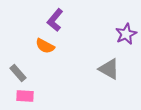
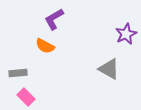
purple L-shape: moved 1 px left, 1 px up; rotated 20 degrees clockwise
gray rectangle: rotated 54 degrees counterclockwise
pink rectangle: moved 1 px right, 1 px down; rotated 42 degrees clockwise
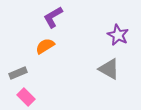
purple L-shape: moved 1 px left, 2 px up
purple star: moved 8 px left, 1 px down; rotated 20 degrees counterclockwise
orange semicircle: rotated 120 degrees clockwise
gray rectangle: rotated 18 degrees counterclockwise
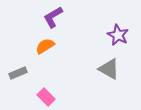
pink rectangle: moved 20 px right
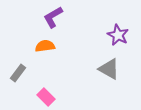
orange semicircle: rotated 24 degrees clockwise
gray rectangle: rotated 30 degrees counterclockwise
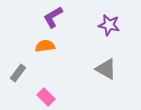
purple star: moved 9 px left, 10 px up; rotated 15 degrees counterclockwise
gray triangle: moved 3 px left
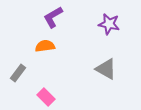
purple star: moved 1 px up
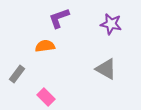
purple L-shape: moved 6 px right, 1 px down; rotated 10 degrees clockwise
purple star: moved 2 px right
gray rectangle: moved 1 px left, 1 px down
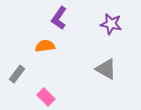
purple L-shape: rotated 35 degrees counterclockwise
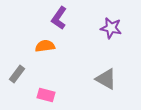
purple star: moved 4 px down
gray triangle: moved 10 px down
pink rectangle: moved 2 px up; rotated 30 degrees counterclockwise
